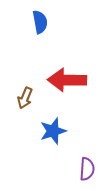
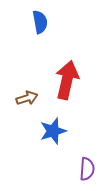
red arrow: rotated 102 degrees clockwise
brown arrow: moved 2 px right; rotated 130 degrees counterclockwise
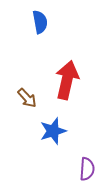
brown arrow: rotated 65 degrees clockwise
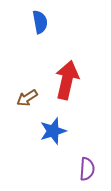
brown arrow: rotated 100 degrees clockwise
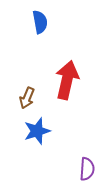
brown arrow: rotated 35 degrees counterclockwise
blue star: moved 16 px left
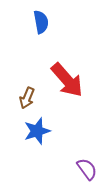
blue semicircle: moved 1 px right
red arrow: rotated 126 degrees clockwise
purple semicircle: rotated 40 degrees counterclockwise
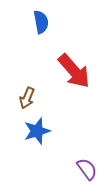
red arrow: moved 7 px right, 9 px up
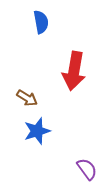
red arrow: rotated 51 degrees clockwise
brown arrow: rotated 80 degrees counterclockwise
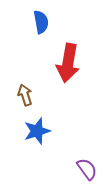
red arrow: moved 6 px left, 8 px up
brown arrow: moved 2 px left, 3 px up; rotated 140 degrees counterclockwise
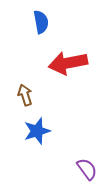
red arrow: rotated 69 degrees clockwise
